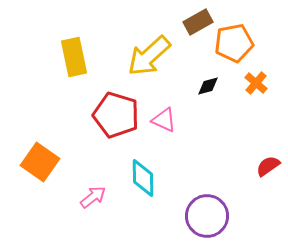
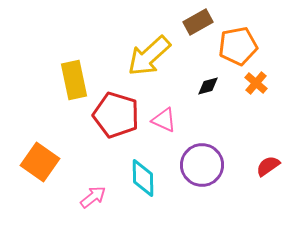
orange pentagon: moved 4 px right, 3 px down
yellow rectangle: moved 23 px down
purple circle: moved 5 px left, 51 px up
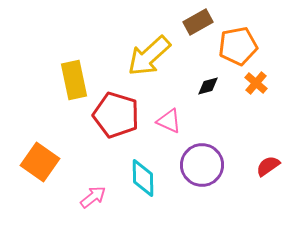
pink triangle: moved 5 px right, 1 px down
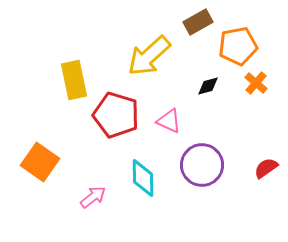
red semicircle: moved 2 px left, 2 px down
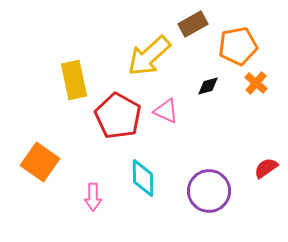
brown rectangle: moved 5 px left, 2 px down
red pentagon: moved 2 px right, 1 px down; rotated 12 degrees clockwise
pink triangle: moved 3 px left, 10 px up
purple circle: moved 7 px right, 26 px down
pink arrow: rotated 128 degrees clockwise
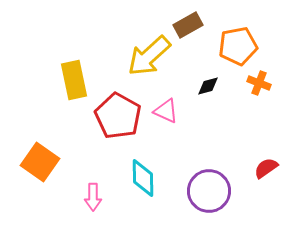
brown rectangle: moved 5 px left, 1 px down
orange cross: moved 3 px right; rotated 20 degrees counterclockwise
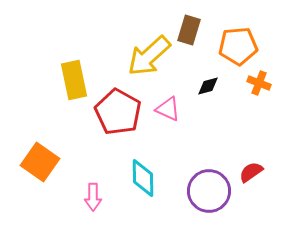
brown rectangle: moved 1 px right, 5 px down; rotated 44 degrees counterclockwise
orange pentagon: rotated 6 degrees clockwise
pink triangle: moved 2 px right, 2 px up
red pentagon: moved 4 px up
red semicircle: moved 15 px left, 4 px down
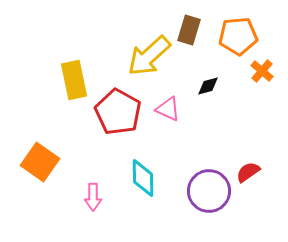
orange pentagon: moved 10 px up
orange cross: moved 3 px right, 12 px up; rotated 20 degrees clockwise
red semicircle: moved 3 px left
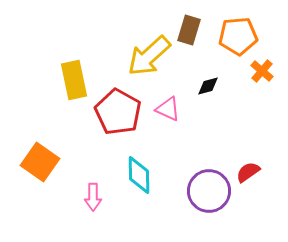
cyan diamond: moved 4 px left, 3 px up
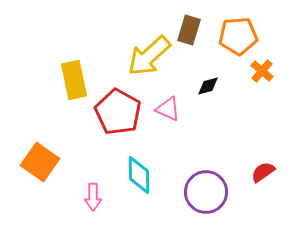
red semicircle: moved 15 px right
purple circle: moved 3 px left, 1 px down
